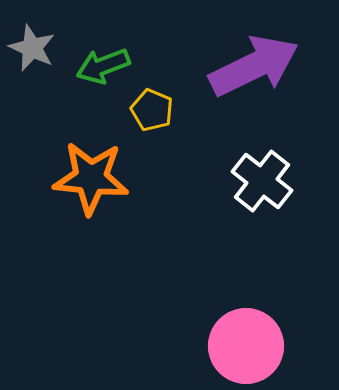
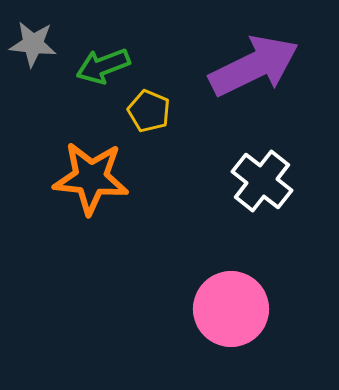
gray star: moved 1 px right, 4 px up; rotated 18 degrees counterclockwise
yellow pentagon: moved 3 px left, 1 px down
pink circle: moved 15 px left, 37 px up
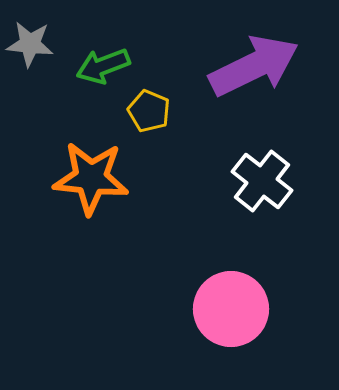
gray star: moved 3 px left
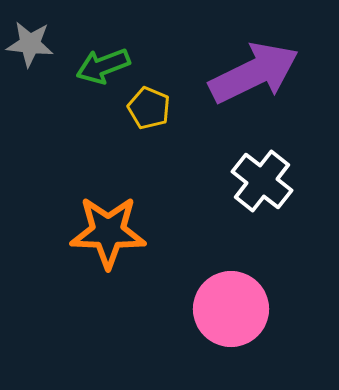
purple arrow: moved 7 px down
yellow pentagon: moved 3 px up
orange star: moved 17 px right, 54 px down; rotated 4 degrees counterclockwise
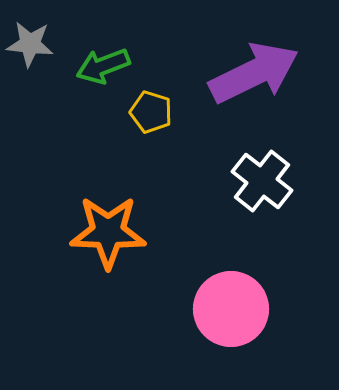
yellow pentagon: moved 2 px right, 4 px down; rotated 6 degrees counterclockwise
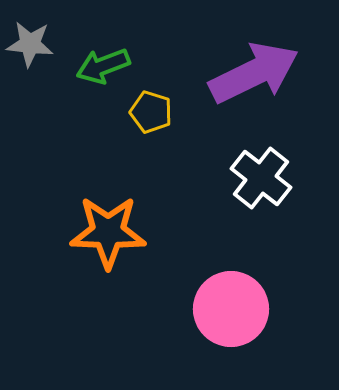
white cross: moved 1 px left, 3 px up
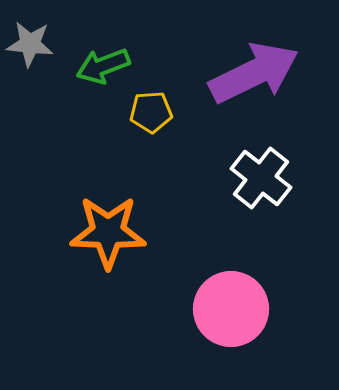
yellow pentagon: rotated 21 degrees counterclockwise
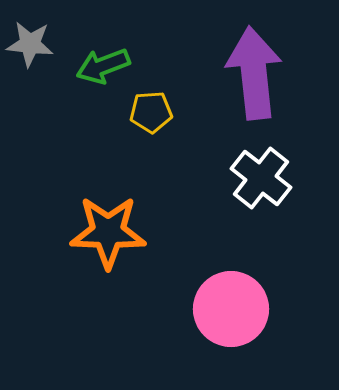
purple arrow: rotated 70 degrees counterclockwise
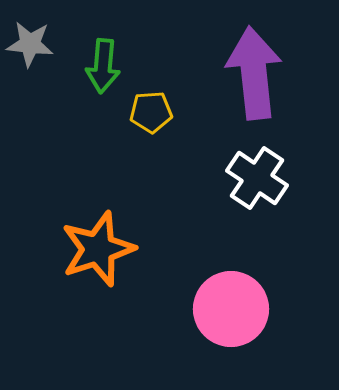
green arrow: rotated 64 degrees counterclockwise
white cross: moved 4 px left; rotated 4 degrees counterclockwise
orange star: moved 10 px left, 17 px down; rotated 20 degrees counterclockwise
